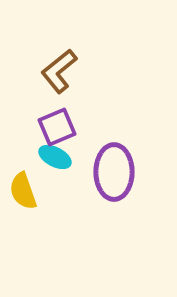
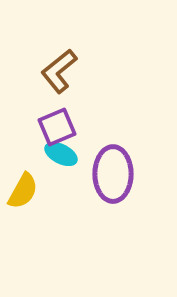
cyan ellipse: moved 6 px right, 3 px up
purple ellipse: moved 1 px left, 2 px down
yellow semicircle: rotated 132 degrees counterclockwise
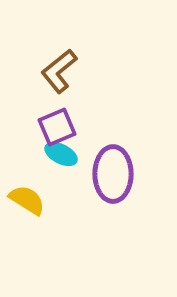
yellow semicircle: moved 4 px right, 9 px down; rotated 87 degrees counterclockwise
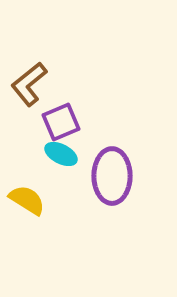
brown L-shape: moved 30 px left, 13 px down
purple square: moved 4 px right, 5 px up
purple ellipse: moved 1 px left, 2 px down
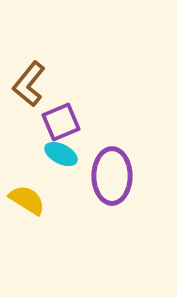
brown L-shape: rotated 12 degrees counterclockwise
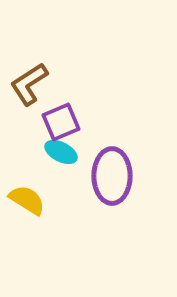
brown L-shape: rotated 18 degrees clockwise
cyan ellipse: moved 2 px up
